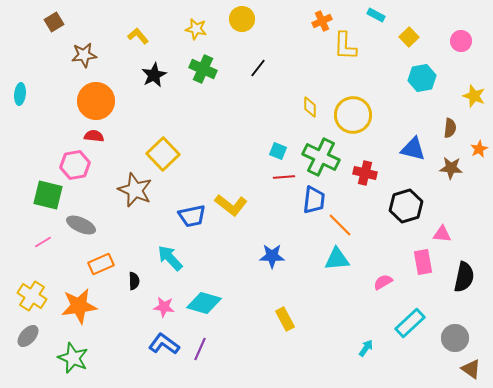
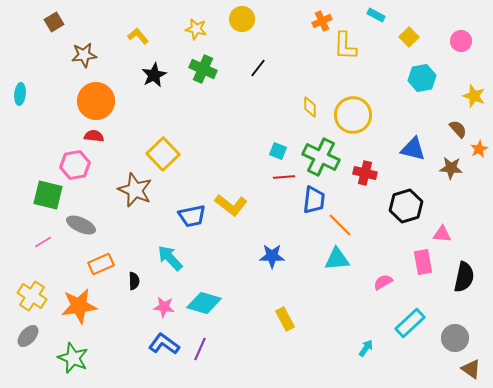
brown semicircle at (450, 128): moved 8 px right, 1 px down; rotated 48 degrees counterclockwise
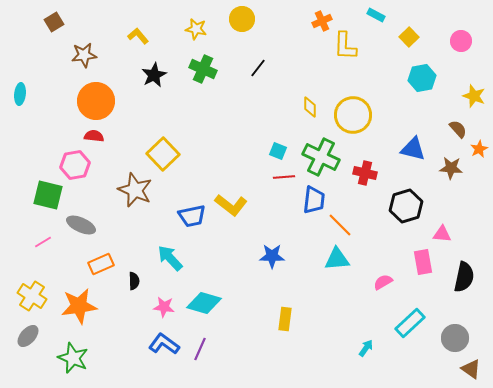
yellow rectangle at (285, 319): rotated 35 degrees clockwise
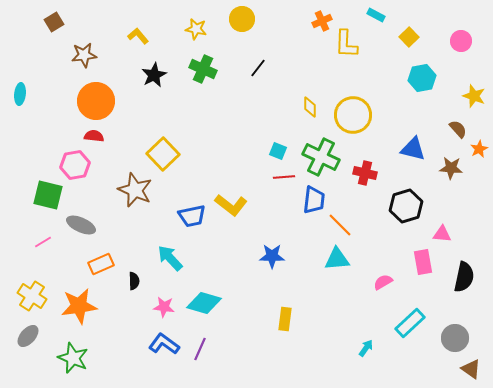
yellow L-shape at (345, 46): moved 1 px right, 2 px up
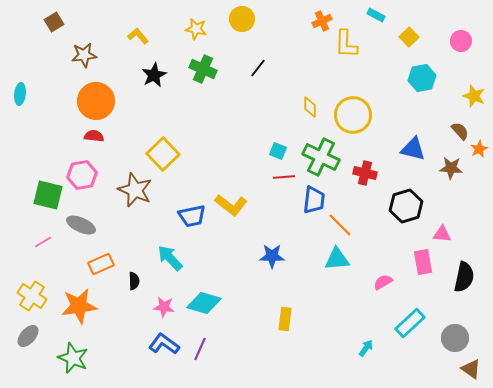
brown semicircle at (458, 129): moved 2 px right, 2 px down
pink hexagon at (75, 165): moved 7 px right, 10 px down
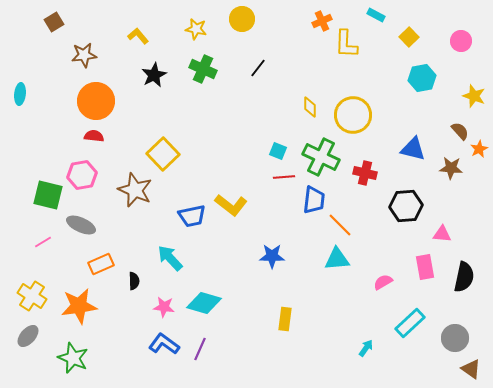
black hexagon at (406, 206): rotated 12 degrees clockwise
pink rectangle at (423, 262): moved 2 px right, 5 px down
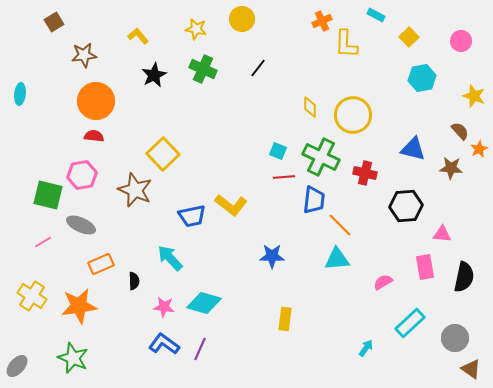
gray ellipse at (28, 336): moved 11 px left, 30 px down
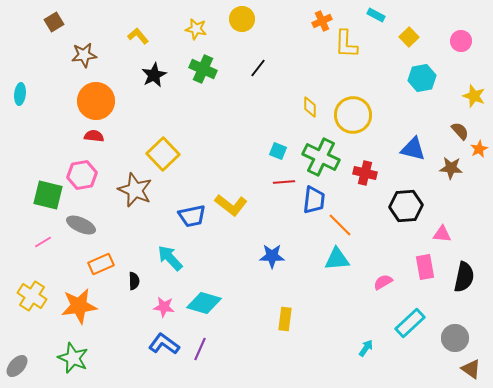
red line at (284, 177): moved 5 px down
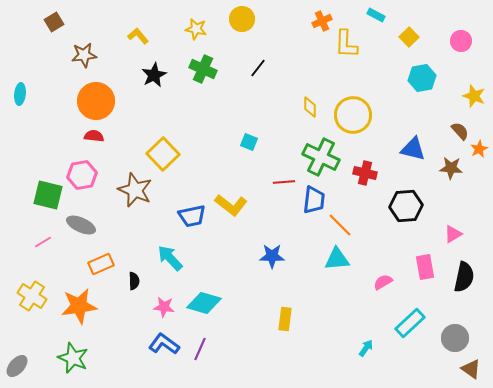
cyan square at (278, 151): moved 29 px left, 9 px up
pink triangle at (442, 234): moved 11 px right; rotated 36 degrees counterclockwise
